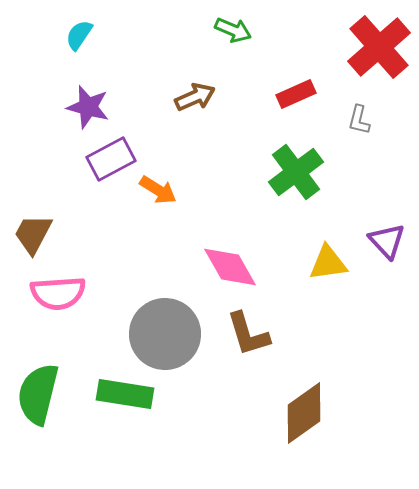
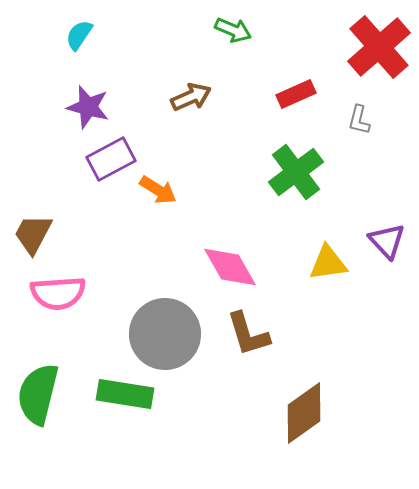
brown arrow: moved 4 px left
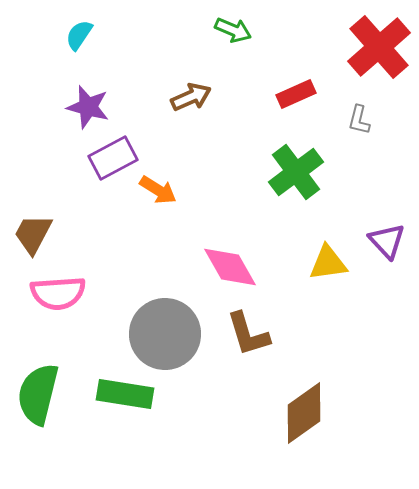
purple rectangle: moved 2 px right, 1 px up
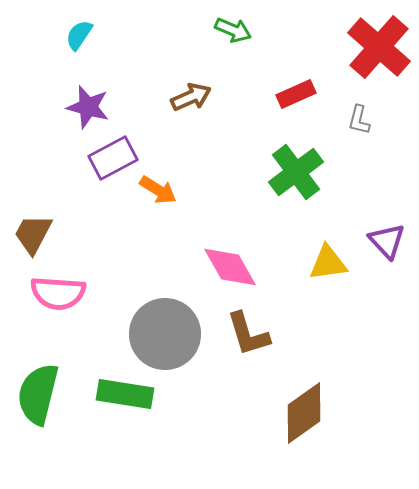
red cross: rotated 8 degrees counterclockwise
pink semicircle: rotated 8 degrees clockwise
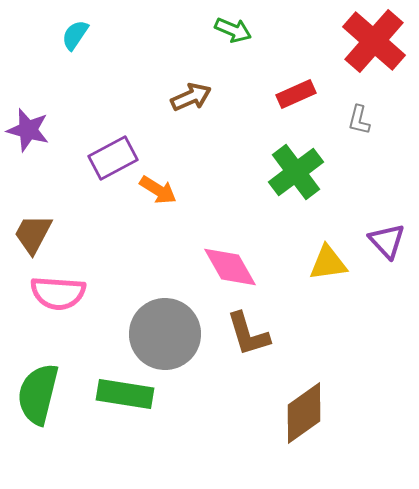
cyan semicircle: moved 4 px left
red cross: moved 5 px left, 6 px up
purple star: moved 60 px left, 23 px down
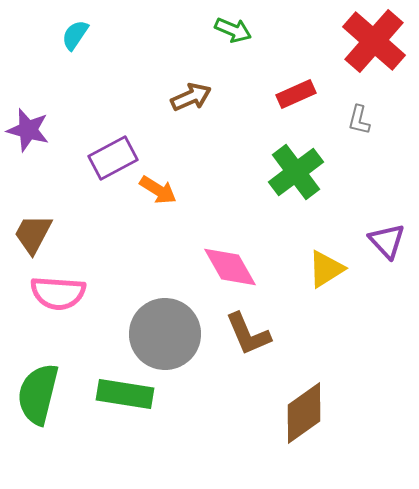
yellow triangle: moved 2 px left, 6 px down; rotated 24 degrees counterclockwise
brown L-shape: rotated 6 degrees counterclockwise
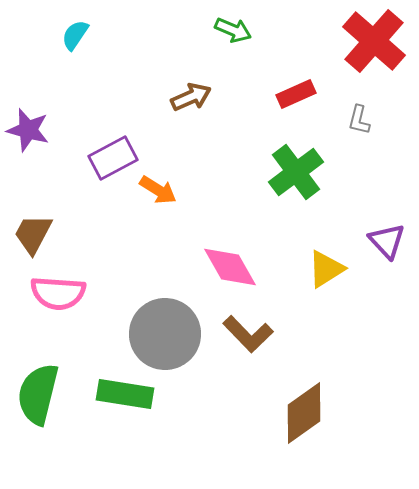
brown L-shape: rotated 21 degrees counterclockwise
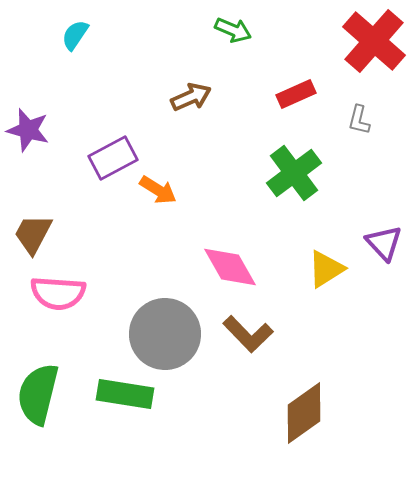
green cross: moved 2 px left, 1 px down
purple triangle: moved 3 px left, 2 px down
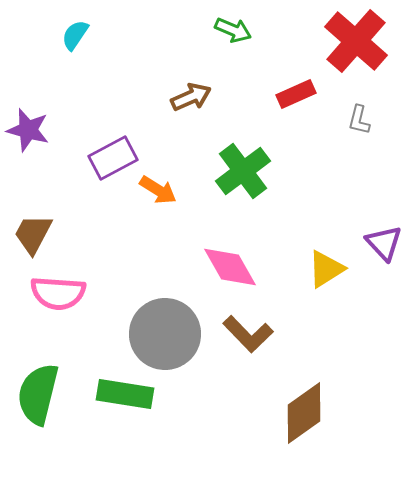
red cross: moved 18 px left
green cross: moved 51 px left, 2 px up
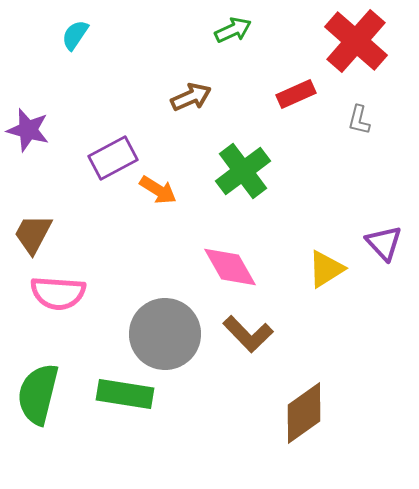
green arrow: rotated 48 degrees counterclockwise
